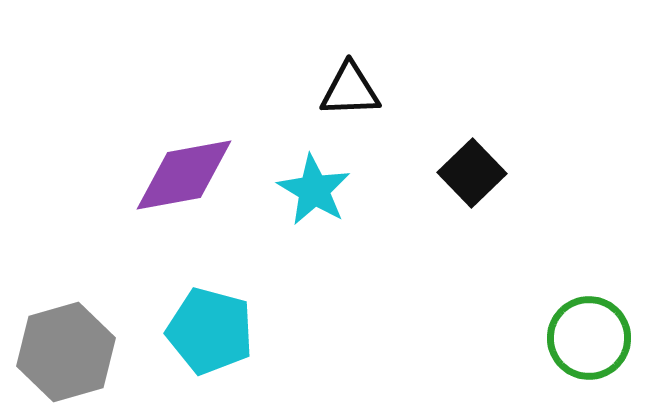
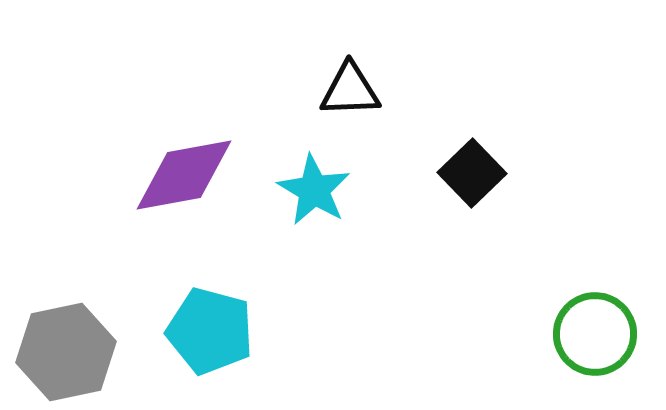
green circle: moved 6 px right, 4 px up
gray hexagon: rotated 4 degrees clockwise
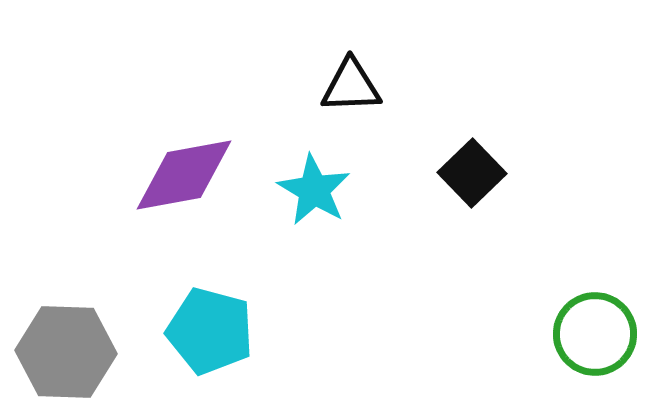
black triangle: moved 1 px right, 4 px up
gray hexagon: rotated 14 degrees clockwise
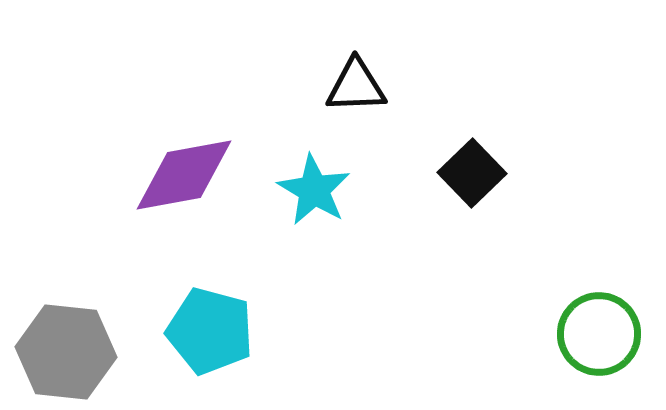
black triangle: moved 5 px right
green circle: moved 4 px right
gray hexagon: rotated 4 degrees clockwise
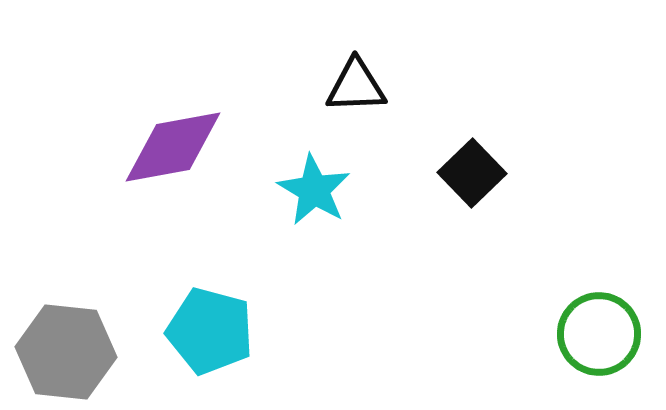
purple diamond: moved 11 px left, 28 px up
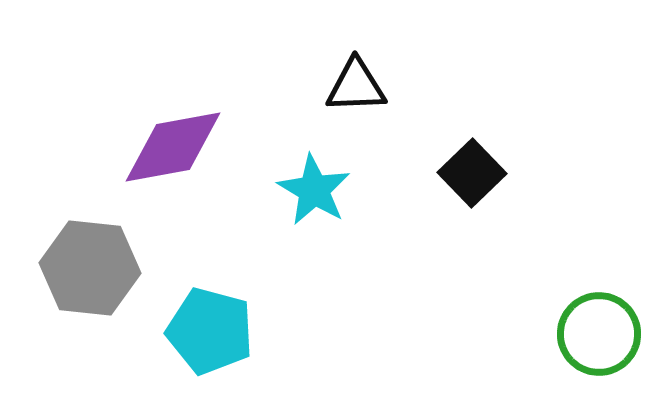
gray hexagon: moved 24 px right, 84 px up
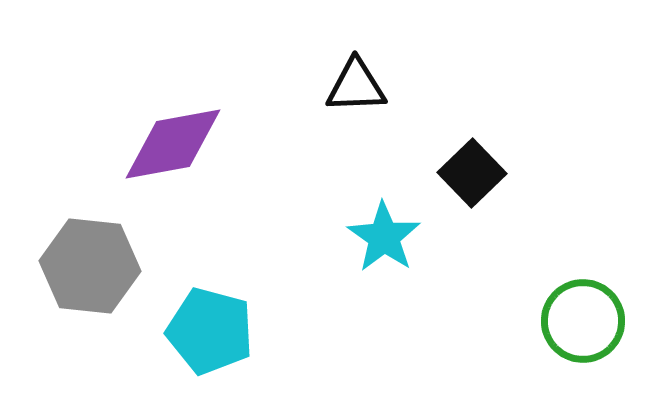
purple diamond: moved 3 px up
cyan star: moved 70 px right, 47 px down; rotated 4 degrees clockwise
gray hexagon: moved 2 px up
green circle: moved 16 px left, 13 px up
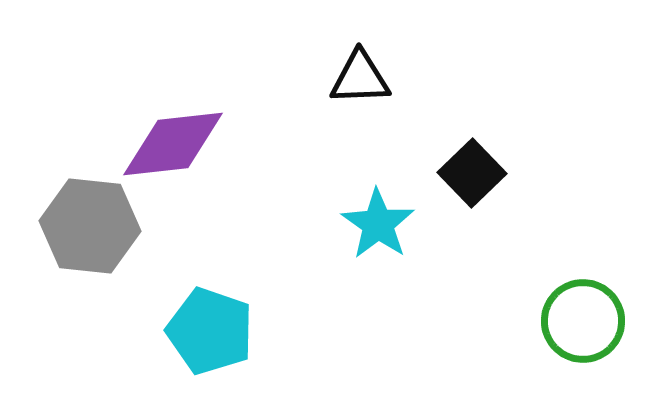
black triangle: moved 4 px right, 8 px up
purple diamond: rotated 4 degrees clockwise
cyan star: moved 6 px left, 13 px up
gray hexagon: moved 40 px up
cyan pentagon: rotated 4 degrees clockwise
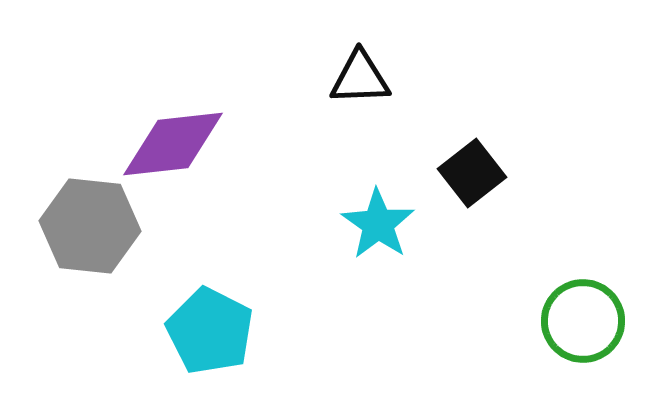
black square: rotated 6 degrees clockwise
cyan pentagon: rotated 8 degrees clockwise
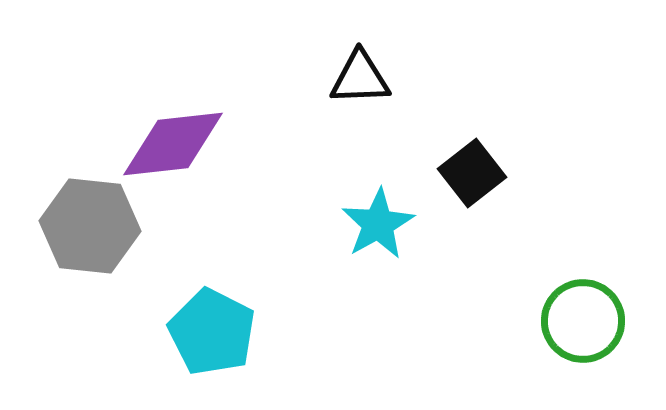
cyan star: rotated 8 degrees clockwise
cyan pentagon: moved 2 px right, 1 px down
